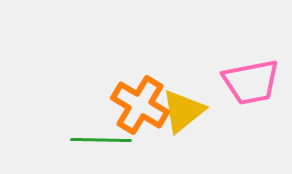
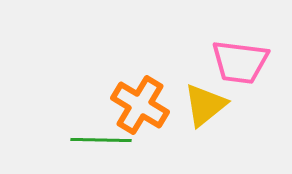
pink trapezoid: moved 11 px left, 20 px up; rotated 18 degrees clockwise
yellow triangle: moved 22 px right, 6 px up
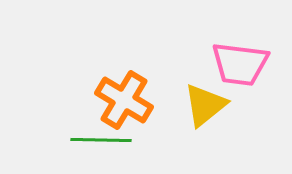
pink trapezoid: moved 2 px down
orange cross: moved 16 px left, 5 px up
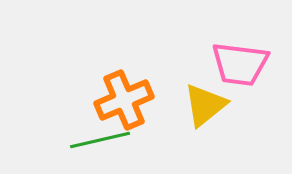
orange cross: rotated 36 degrees clockwise
green line: moved 1 px left; rotated 14 degrees counterclockwise
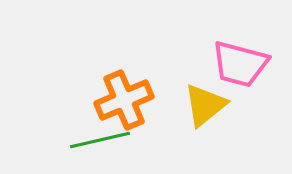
pink trapezoid: rotated 8 degrees clockwise
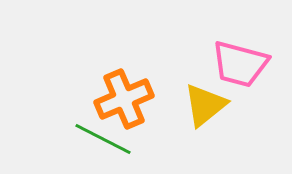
orange cross: moved 1 px up
green line: moved 3 px right, 1 px up; rotated 40 degrees clockwise
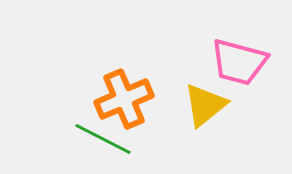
pink trapezoid: moved 1 px left, 2 px up
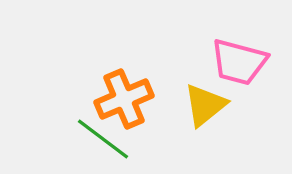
green line: rotated 10 degrees clockwise
